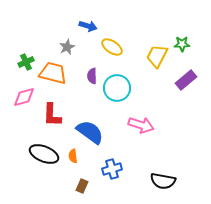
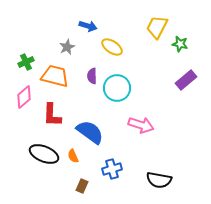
green star: moved 2 px left; rotated 14 degrees clockwise
yellow trapezoid: moved 29 px up
orange trapezoid: moved 2 px right, 3 px down
pink diamond: rotated 25 degrees counterclockwise
orange semicircle: rotated 16 degrees counterclockwise
black semicircle: moved 4 px left, 1 px up
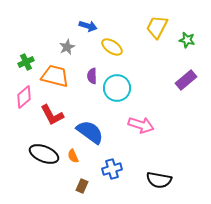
green star: moved 7 px right, 4 px up
red L-shape: rotated 30 degrees counterclockwise
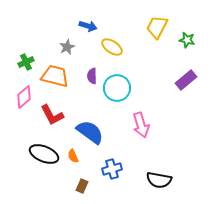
pink arrow: rotated 55 degrees clockwise
